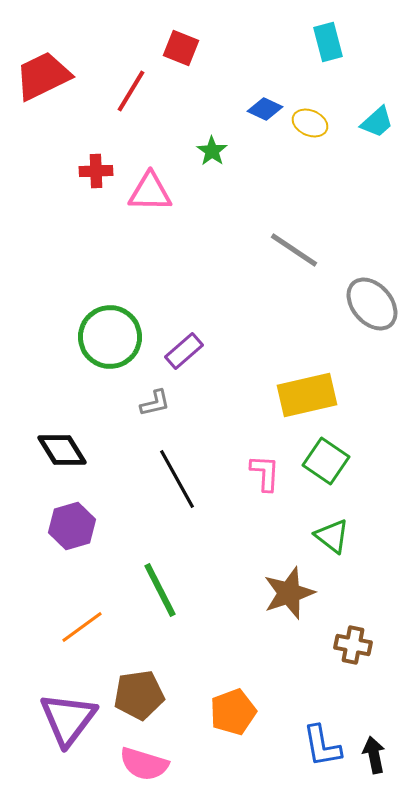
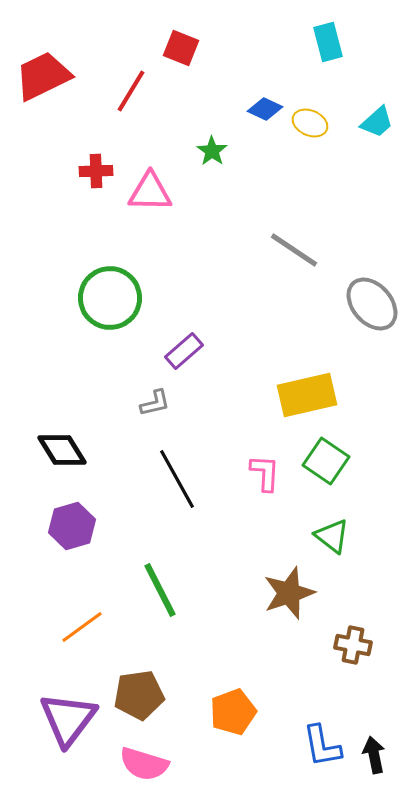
green circle: moved 39 px up
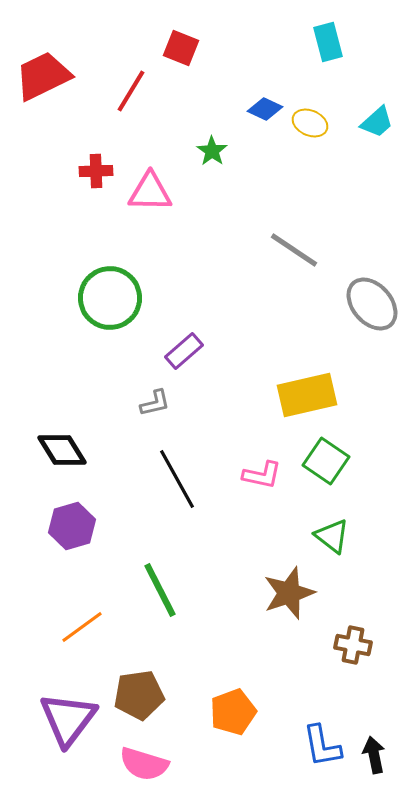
pink L-shape: moved 3 px left, 2 px down; rotated 99 degrees clockwise
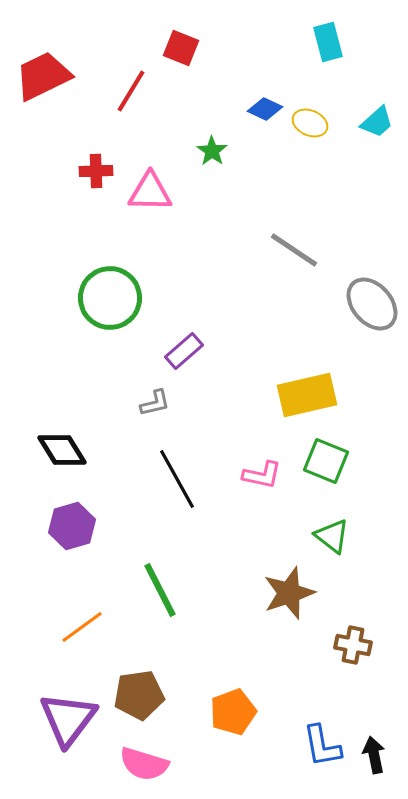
green square: rotated 12 degrees counterclockwise
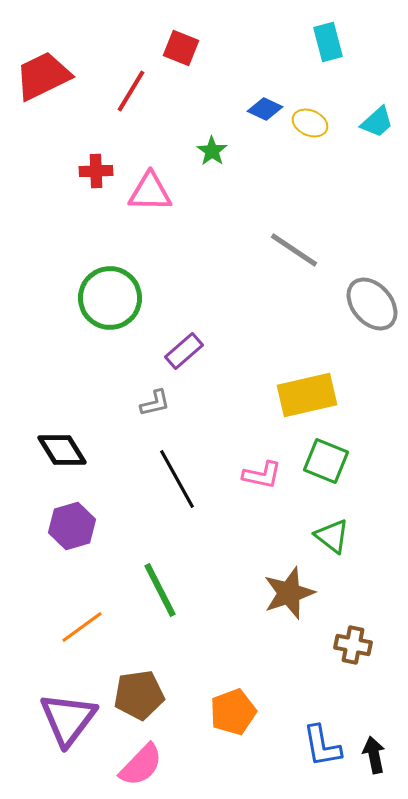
pink semicircle: moved 3 px left, 1 px down; rotated 63 degrees counterclockwise
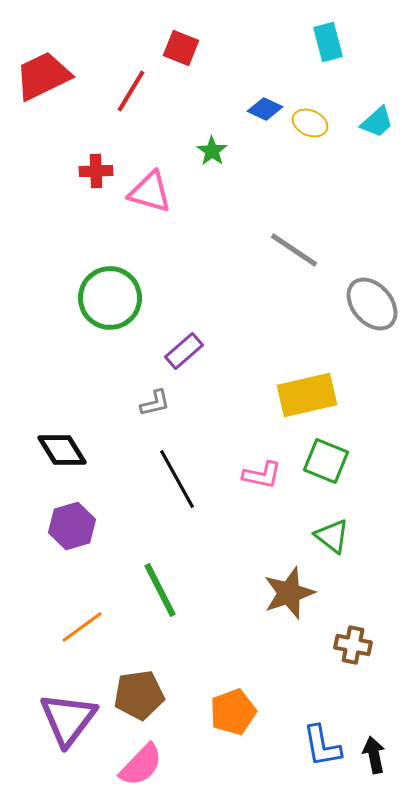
pink triangle: rotated 15 degrees clockwise
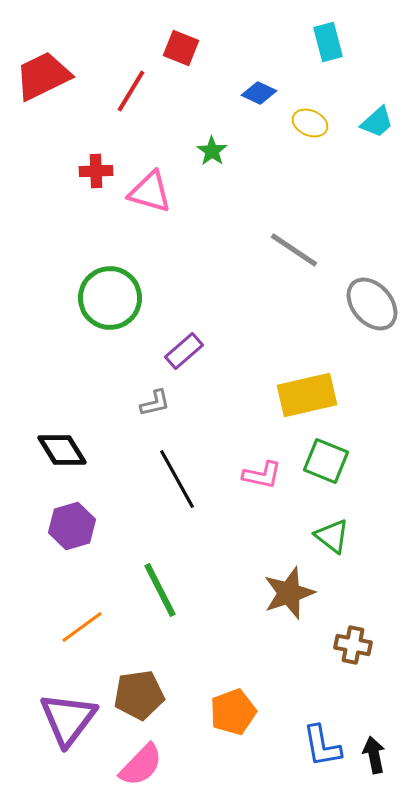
blue diamond: moved 6 px left, 16 px up
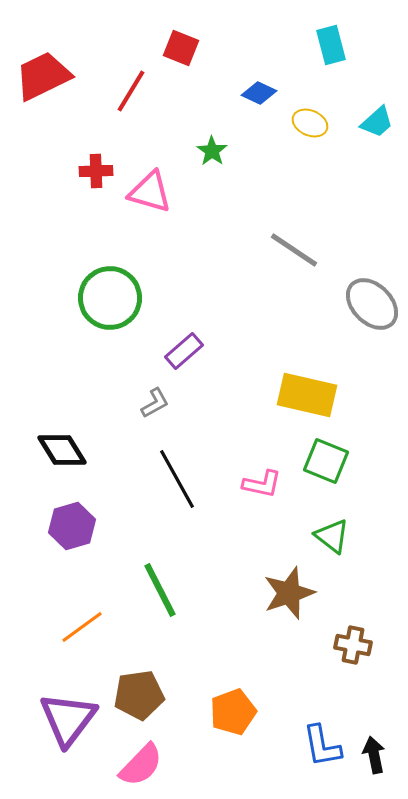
cyan rectangle: moved 3 px right, 3 px down
gray ellipse: rotated 4 degrees counterclockwise
yellow rectangle: rotated 26 degrees clockwise
gray L-shape: rotated 16 degrees counterclockwise
pink L-shape: moved 9 px down
